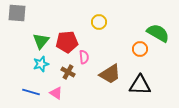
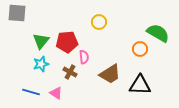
brown cross: moved 2 px right
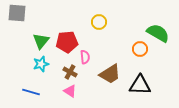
pink semicircle: moved 1 px right
pink triangle: moved 14 px right, 2 px up
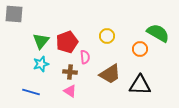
gray square: moved 3 px left, 1 px down
yellow circle: moved 8 px right, 14 px down
red pentagon: rotated 15 degrees counterclockwise
brown cross: rotated 24 degrees counterclockwise
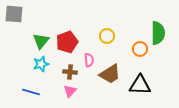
green semicircle: rotated 60 degrees clockwise
pink semicircle: moved 4 px right, 3 px down
pink triangle: rotated 40 degrees clockwise
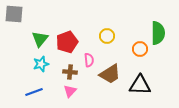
green triangle: moved 1 px left, 2 px up
blue line: moved 3 px right; rotated 36 degrees counterclockwise
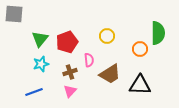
brown cross: rotated 24 degrees counterclockwise
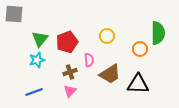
cyan star: moved 4 px left, 4 px up
black triangle: moved 2 px left, 1 px up
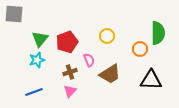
pink semicircle: rotated 16 degrees counterclockwise
black triangle: moved 13 px right, 4 px up
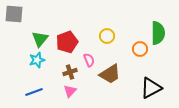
black triangle: moved 8 px down; rotated 30 degrees counterclockwise
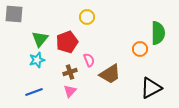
yellow circle: moved 20 px left, 19 px up
